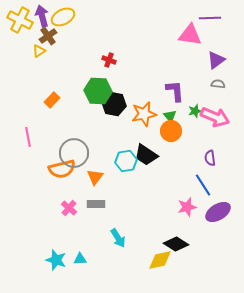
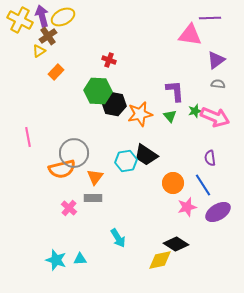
orange rectangle: moved 4 px right, 28 px up
orange star: moved 4 px left
orange circle: moved 2 px right, 52 px down
gray rectangle: moved 3 px left, 6 px up
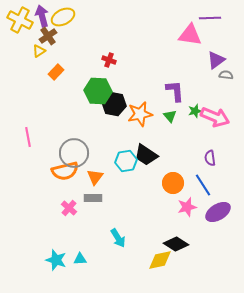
gray semicircle: moved 8 px right, 9 px up
orange semicircle: moved 3 px right, 2 px down
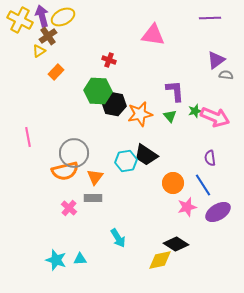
pink triangle: moved 37 px left
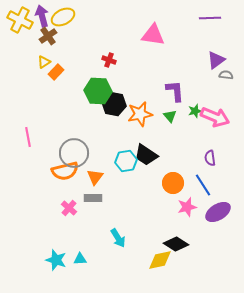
yellow triangle: moved 5 px right, 11 px down
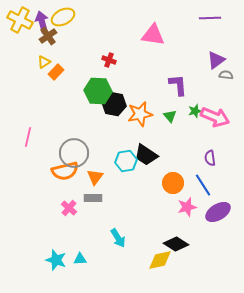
purple arrow: moved 6 px down
purple L-shape: moved 3 px right, 6 px up
pink line: rotated 24 degrees clockwise
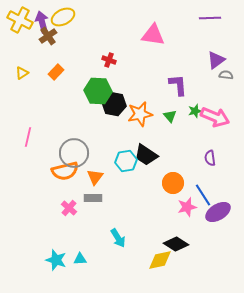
yellow triangle: moved 22 px left, 11 px down
blue line: moved 10 px down
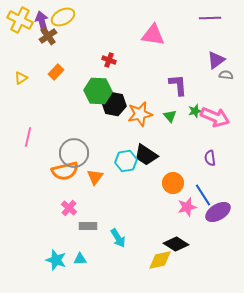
yellow triangle: moved 1 px left, 5 px down
gray rectangle: moved 5 px left, 28 px down
